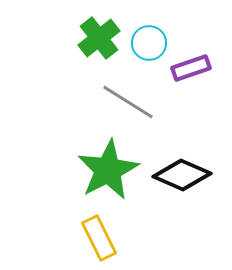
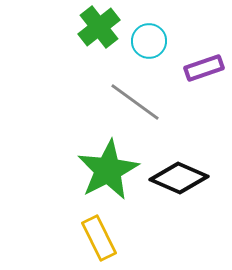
green cross: moved 11 px up
cyan circle: moved 2 px up
purple rectangle: moved 13 px right
gray line: moved 7 px right; rotated 4 degrees clockwise
black diamond: moved 3 px left, 3 px down
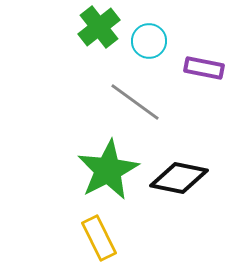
purple rectangle: rotated 30 degrees clockwise
black diamond: rotated 12 degrees counterclockwise
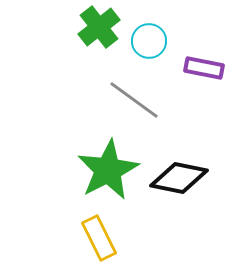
gray line: moved 1 px left, 2 px up
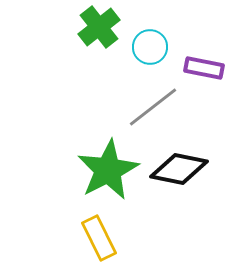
cyan circle: moved 1 px right, 6 px down
gray line: moved 19 px right, 7 px down; rotated 74 degrees counterclockwise
black diamond: moved 9 px up
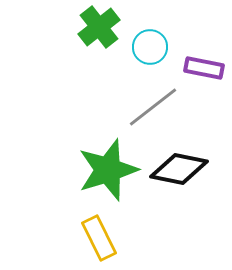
green star: rotated 10 degrees clockwise
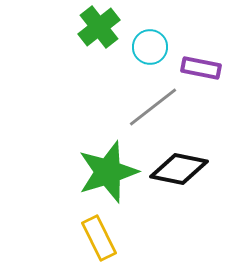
purple rectangle: moved 3 px left
green star: moved 2 px down
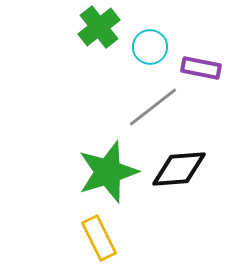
black diamond: rotated 16 degrees counterclockwise
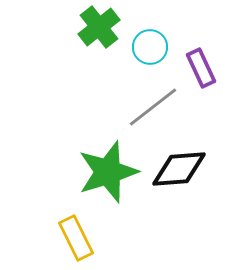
purple rectangle: rotated 54 degrees clockwise
yellow rectangle: moved 23 px left
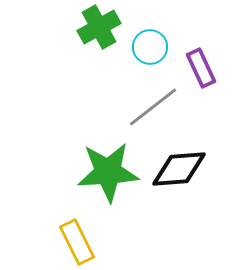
green cross: rotated 9 degrees clockwise
green star: rotated 14 degrees clockwise
yellow rectangle: moved 1 px right, 4 px down
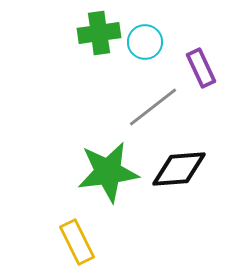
green cross: moved 6 px down; rotated 21 degrees clockwise
cyan circle: moved 5 px left, 5 px up
green star: rotated 4 degrees counterclockwise
